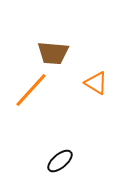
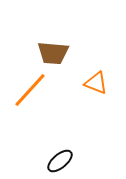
orange triangle: rotated 10 degrees counterclockwise
orange line: moved 1 px left
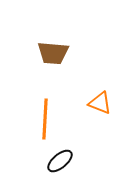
orange triangle: moved 4 px right, 20 px down
orange line: moved 15 px right, 29 px down; rotated 39 degrees counterclockwise
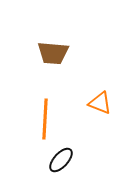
black ellipse: moved 1 px right, 1 px up; rotated 8 degrees counterclockwise
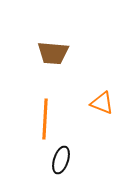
orange triangle: moved 2 px right
black ellipse: rotated 24 degrees counterclockwise
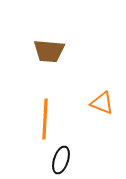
brown trapezoid: moved 4 px left, 2 px up
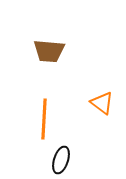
orange triangle: rotated 15 degrees clockwise
orange line: moved 1 px left
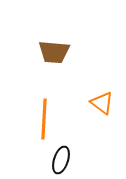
brown trapezoid: moved 5 px right, 1 px down
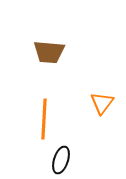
brown trapezoid: moved 5 px left
orange triangle: rotated 30 degrees clockwise
